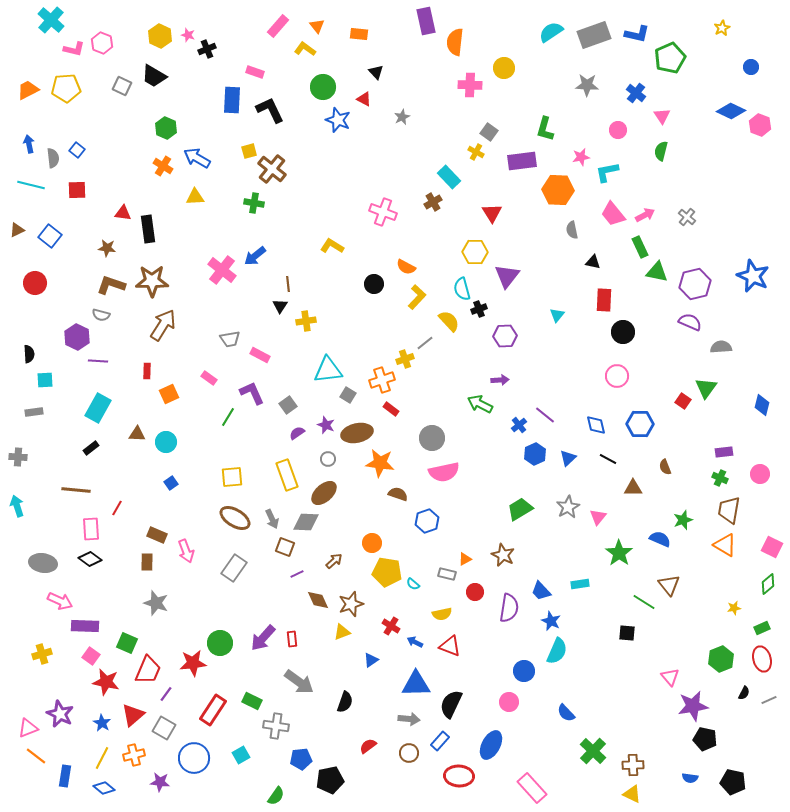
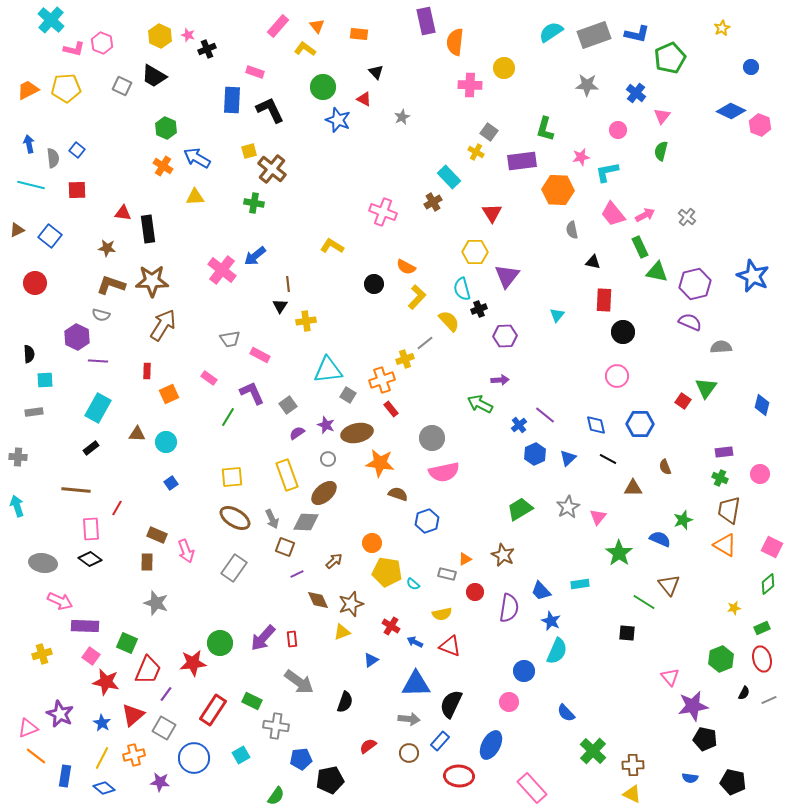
pink triangle at (662, 116): rotated 12 degrees clockwise
red rectangle at (391, 409): rotated 14 degrees clockwise
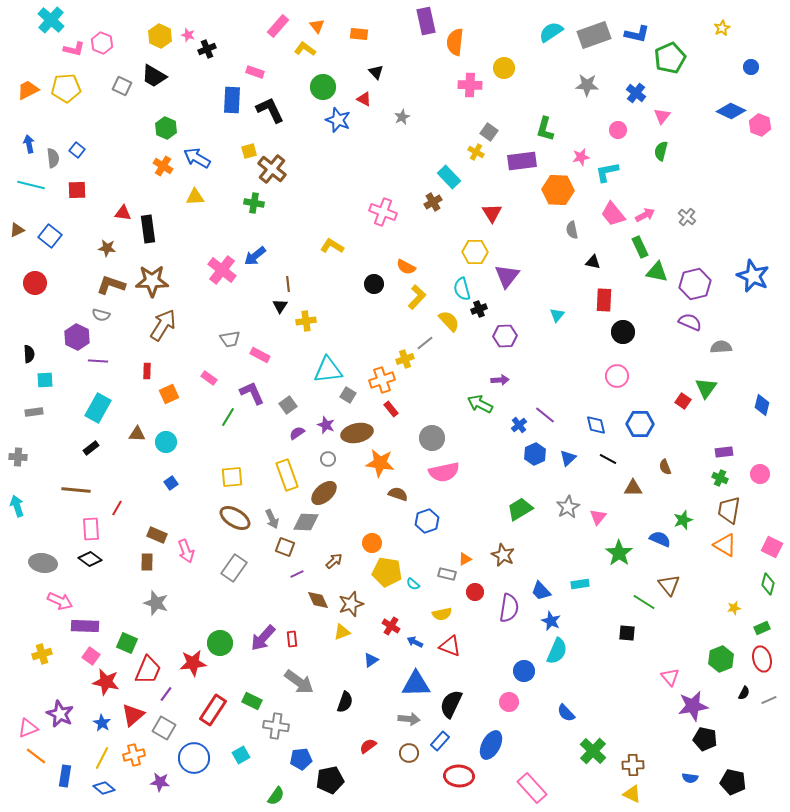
green diamond at (768, 584): rotated 35 degrees counterclockwise
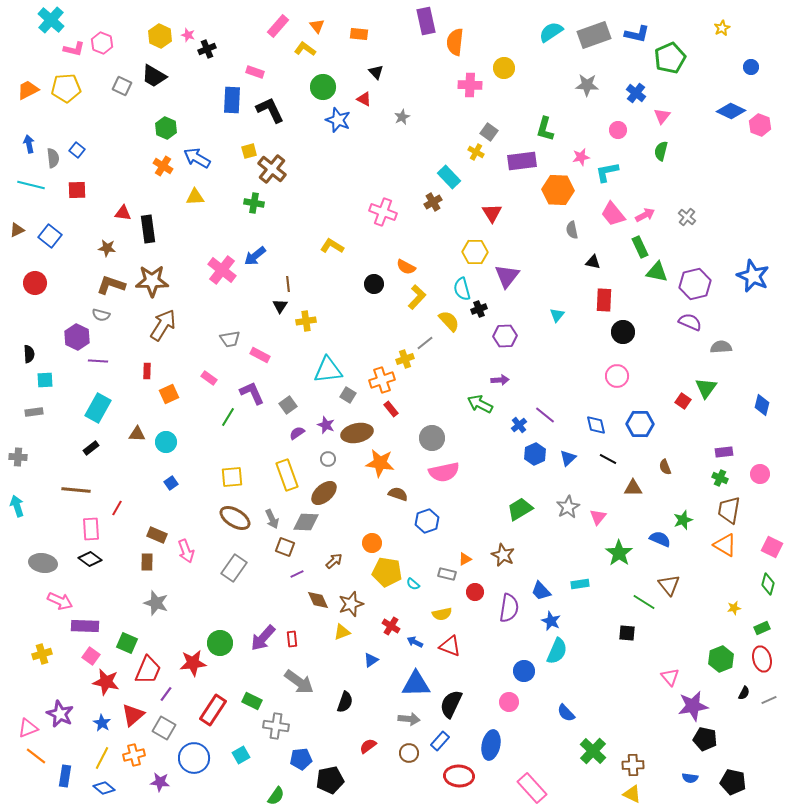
blue ellipse at (491, 745): rotated 16 degrees counterclockwise
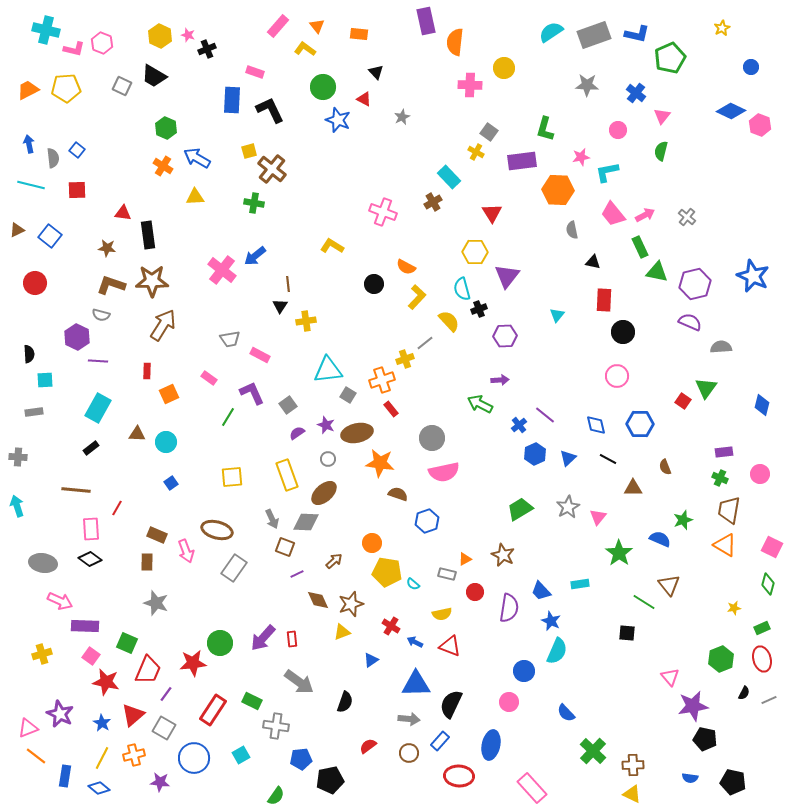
cyan cross at (51, 20): moved 5 px left, 10 px down; rotated 28 degrees counterclockwise
black rectangle at (148, 229): moved 6 px down
brown ellipse at (235, 518): moved 18 px left, 12 px down; rotated 16 degrees counterclockwise
blue diamond at (104, 788): moved 5 px left
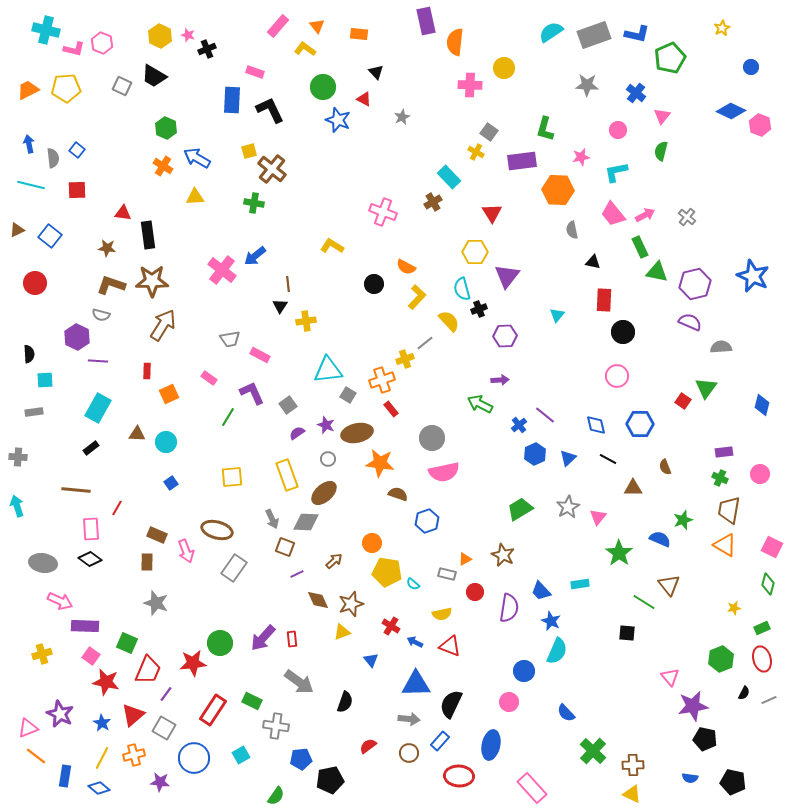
cyan L-shape at (607, 172): moved 9 px right
blue triangle at (371, 660): rotated 35 degrees counterclockwise
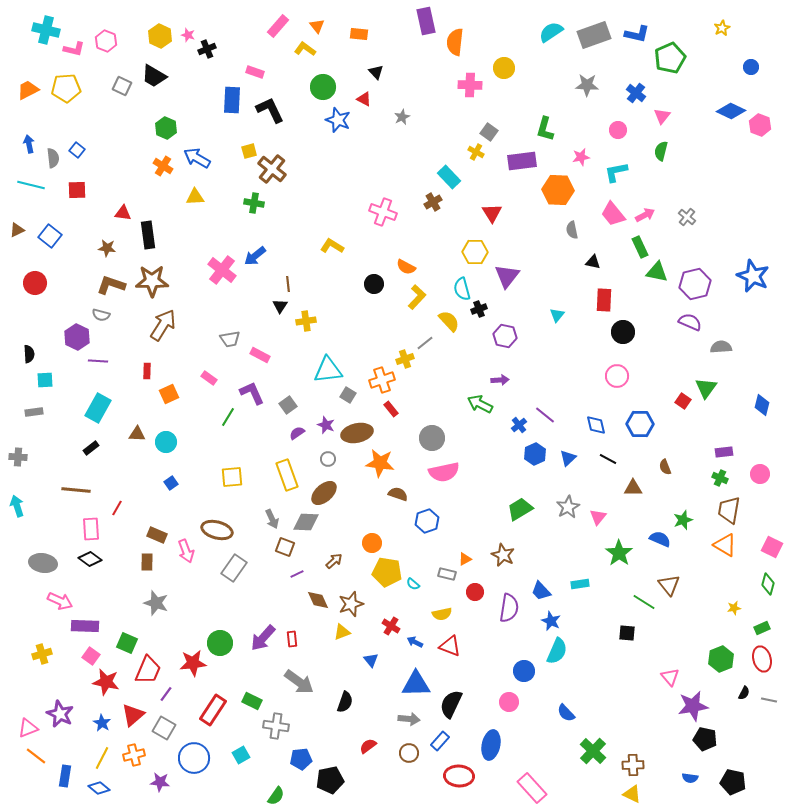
pink hexagon at (102, 43): moved 4 px right, 2 px up
purple hexagon at (505, 336): rotated 15 degrees clockwise
gray line at (769, 700): rotated 35 degrees clockwise
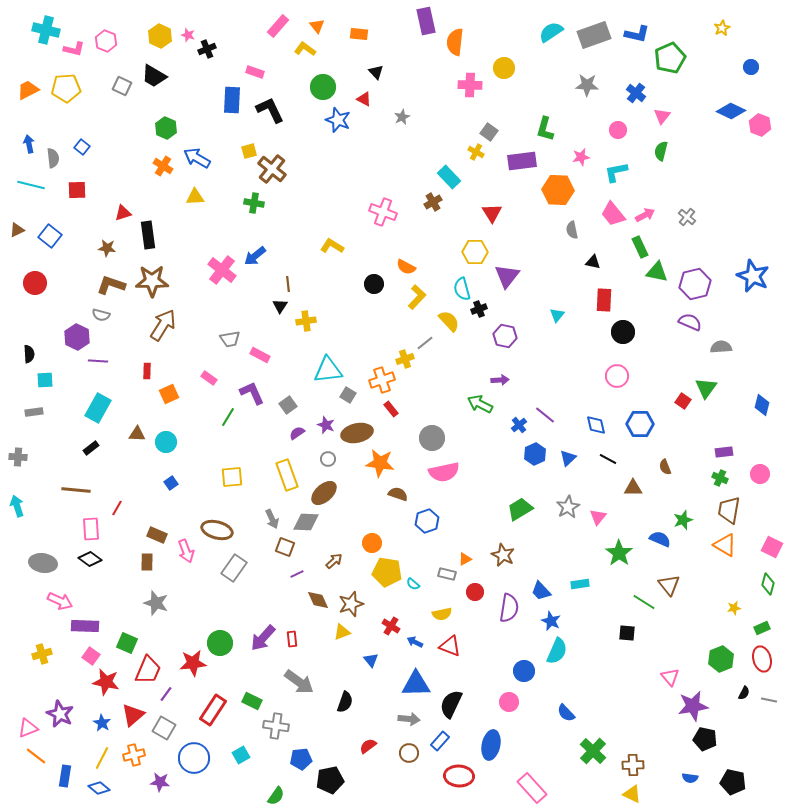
blue square at (77, 150): moved 5 px right, 3 px up
red triangle at (123, 213): rotated 24 degrees counterclockwise
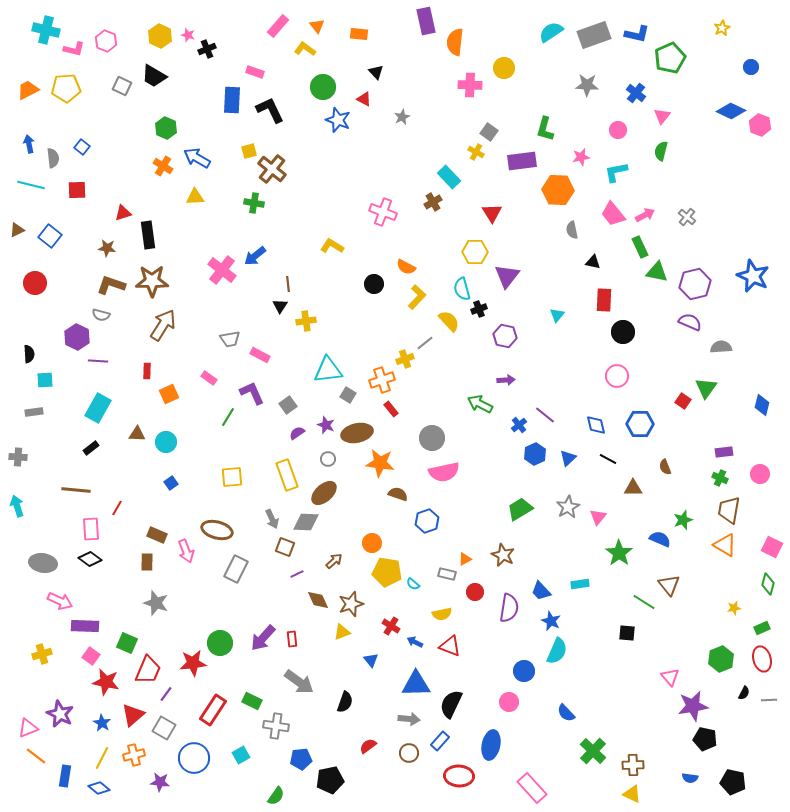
purple arrow at (500, 380): moved 6 px right
gray rectangle at (234, 568): moved 2 px right, 1 px down; rotated 8 degrees counterclockwise
gray line at (769, 700): rotated 14 degrees counterclockwise
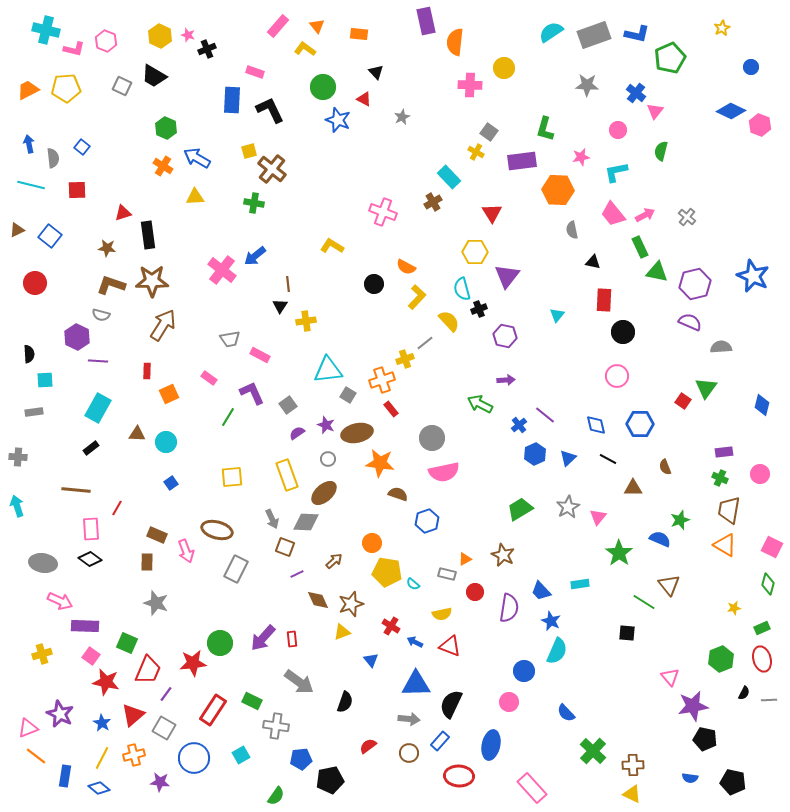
pink triangle at (662, 116): moved 7 px left, 5 px up
green star at (683, 520): moved 3 px left
